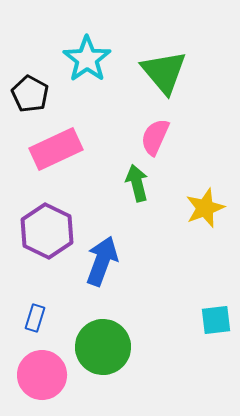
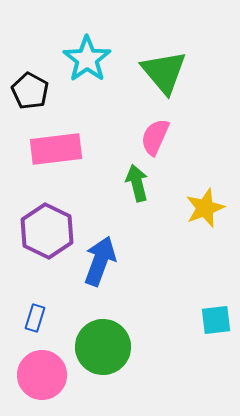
black pentagon: moved 3 px up
pink rectangle: rotated 18 degrees clockwise
blue arrow: moved 2 px left
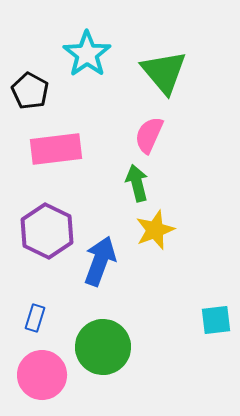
cyan star: moved 5 px up
pink semicircle: moved 6 px left, 2 px up
yellow star: moved 50 px left, 22 px down
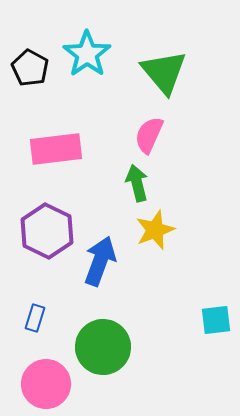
black pentagon: moved 23 px up
pink circle: moved 4 px right, 9 px down
